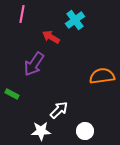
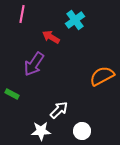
orange semicircle: rotated 20 degrees counterclockwise
white circle: moved 3 px left
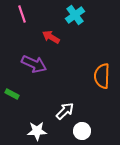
pink line: rotated 30 degrees counterclockwise
cyan cross: moved 5 px up
purple arrow: rotated 100 degrees counterclockwise
orange semicircle: rotated 60 degrees counterclockwise
white arrow: moved 6 px right, 1 px down
white star: moved 4 px left
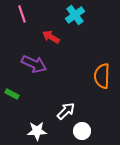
white arrow: moved 1 px right
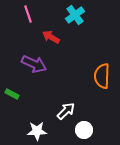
pink line: moved 6 px right
white circle: moved 2 px right, 1 px up
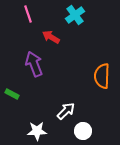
purple arrow: rotated 135 degrees counterclockwise
white circle: moved 1 px left, 1 px down
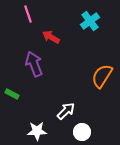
cyan cross: moved 15 px right, 6 px down
orange semicircle: rotated 30 degrees clockwise
white circle: moved 1 px left, 1 px down
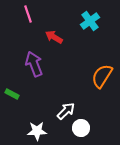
red arrow: moved 3 px right
white circle: moved 1 px left, 4 px up
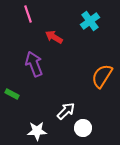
white circle: moved 2 px right
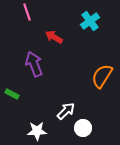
pink line: moved 1 px left, 2 px up
